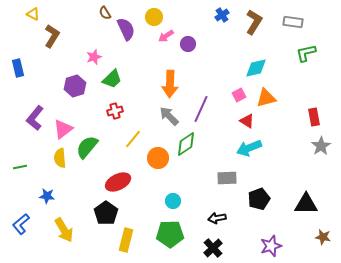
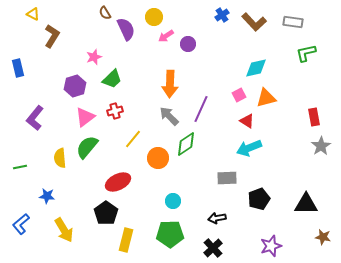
brown L-shape at (254, 22): rotated 105 degrees clockwise
pink triangle at (63, 129): moved 22 px right, 12 px up
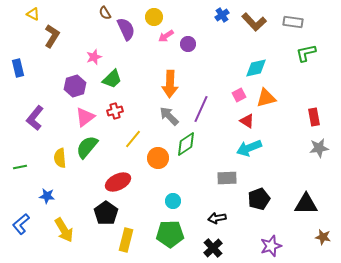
gray star at (321, 146): moved 2 px left, 2 px down; rotated 24 degrees clockwise
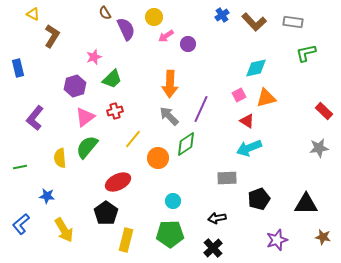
red rectangle at (314, 117): moved 10 px right, 6 px up; rotated 36 degrees counterclockwise
purple star at (271, 246): moved 6 px right, 6 px up
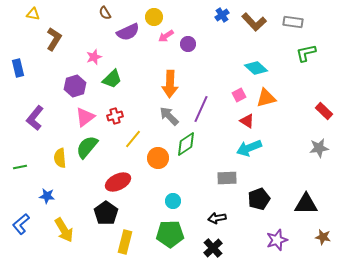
yellow triangle at (33, 14): rotated 16 degrees counterclockwise
purple semicircle at (126, 29): moved 2 px right, 3 px down; rotated 90 degrees clockwise
brown L-shape at (52, 36): moved 2 px right, 3 px down
cyan diamond at (256, 68): rotated 55 degrees clockwise
red cross at (115, 111): moved 5 px down
yellow rectangle at (126, 240): moved 1 px left, 2 px down
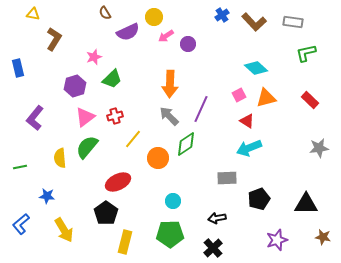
red rectangle at (324, 111): moved 14 px left, 11 px up
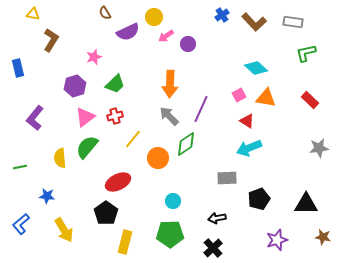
brown L-shape at (54, 39): moved 3 px left, 1 px down
green trapezoid at (112, 79): moved 3 px right, 5 px down
orange triangle at (266, 98): rotated 25 degrees clockwise
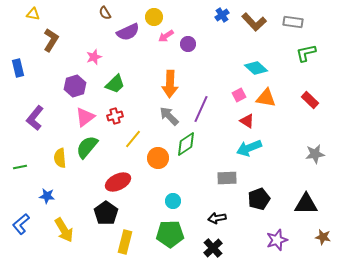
gray star at (319, 148): moved 4 px left, 6 px down
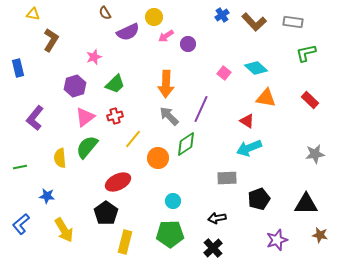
orange arrow at (170, 84): moved 4 px left
pink square at (239, 95): moved 15 px left, 22 px up; rotated 24 degrees counterclockwise
brown star at (323, 237): moved 3 px left, 2 px up
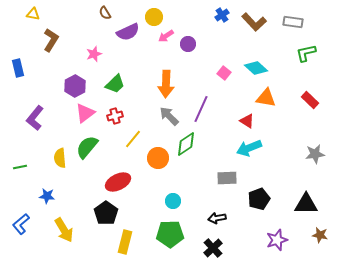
pink star at (94, 57): moved 3 px up
purple hexagon at (75, 86): rotated 10 degrees counterclockwise
pink triangle at (85, 117): moved 4 px up
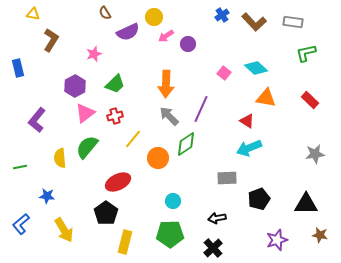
purple L-shape at (35, 118): moved 2 px right, 2 px down
